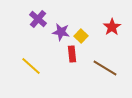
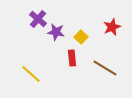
red star: rotated 12 degrees clockwise
purple star: moved 5 px left
yellow square: moved 1 px down
red rectangle: moved 4 px down
yellow line: moved 8 px down
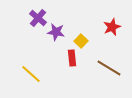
purple cross: moved 1 px up
yellow square: moved 4 px down
brown line: moved 4 px right
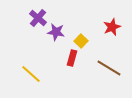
red rectangle: rotated 21 degrees clockwise
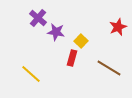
red star: moved 6 px right
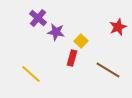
brown line: moved 1 px left, 2 px down
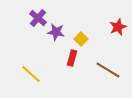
yellow square: moved 2 px up
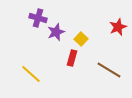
purple cross: rotated 24 degrees counterclockwise
purple star: rotated 30 degrees counterclockwise
brown line: moved 1 px right
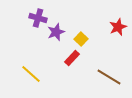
red rectangle: rotated 28 degrees clockwise
brown line: moved 7 px down
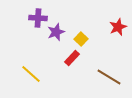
purple cross: rotated 12 degrees counterclockwise
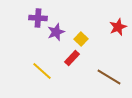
yellow line: moved 11 px right, 3 px up
